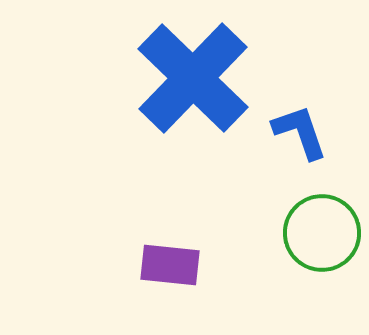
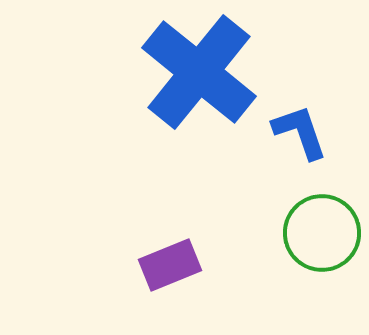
blue cross: moved 6 px right, 6 px up; rotated 5 degrees counterclockwise
purple rectangle: rotated 28 degrees counterclockwise
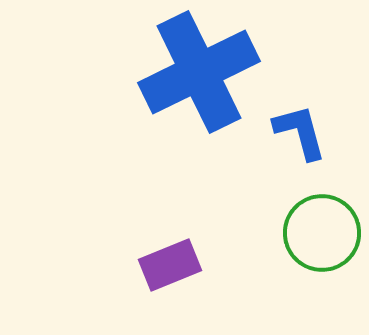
blue cross: rotated 25 degrees clockwise
blue L-shape: rotated 4 degrees clockwise
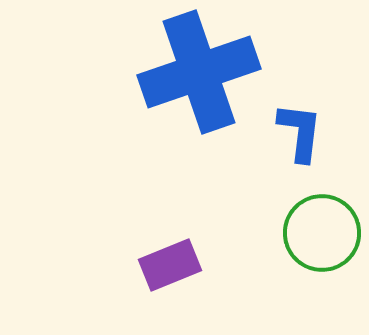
blue cross: rotated 7 degrees clockwise
blue L-shape: rotated 22 degrees clockwise
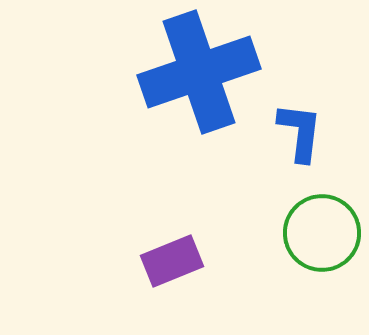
purple rectangle: moved 2 px right, 4 px up
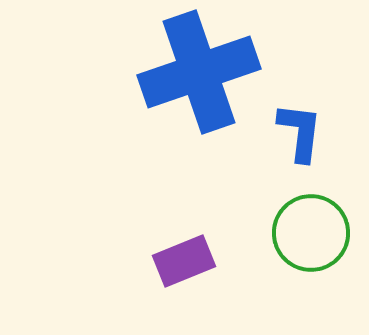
green circle: moved 11 px left
purple rectangle: moved 12 px right
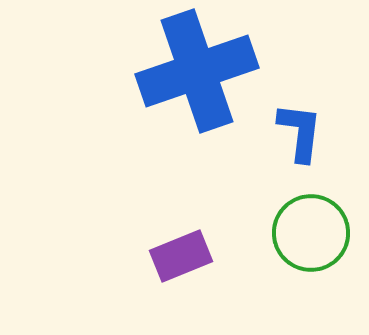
blue cross: moved 2 px left, 1 px up
purple rectangle: moved 3 px left, 5 px up
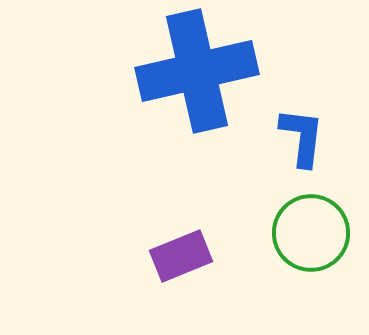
blue cross: rotated 6 degrees clockwise
blue L-shape: moved 2 px right, 5 px down
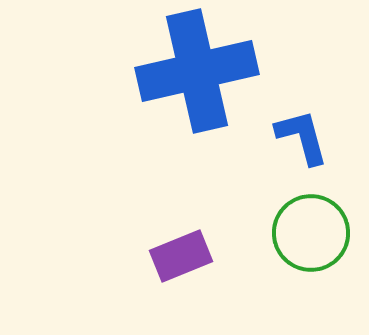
blue L-shape: rotated 22 degrees counterclockwise
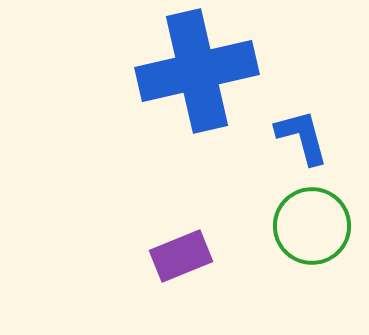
green circle: moved 1 px right, 7 px up
